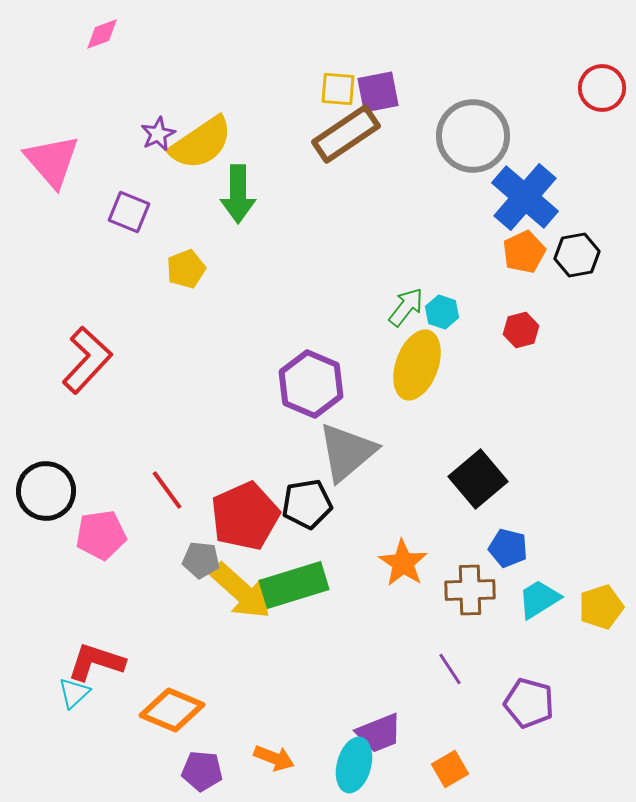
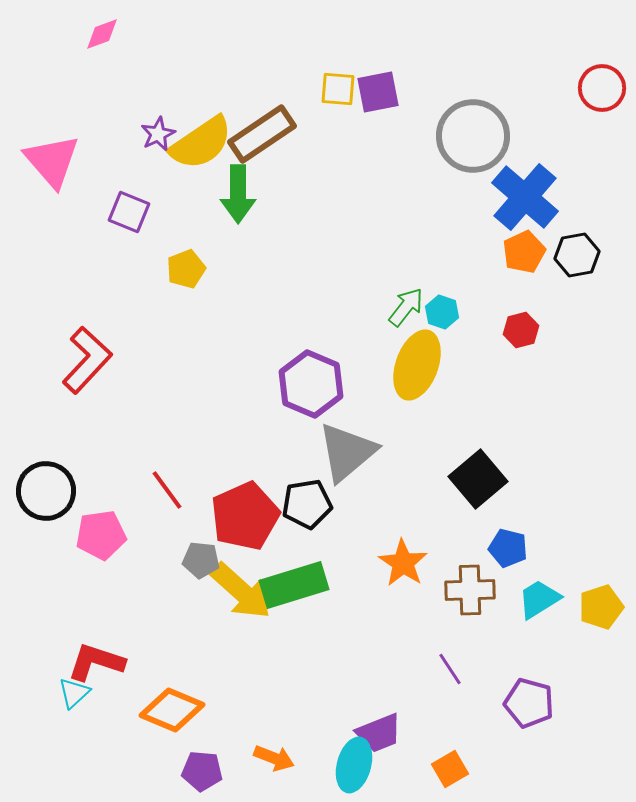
brown rectangle at (346, 134): moved 84 px left
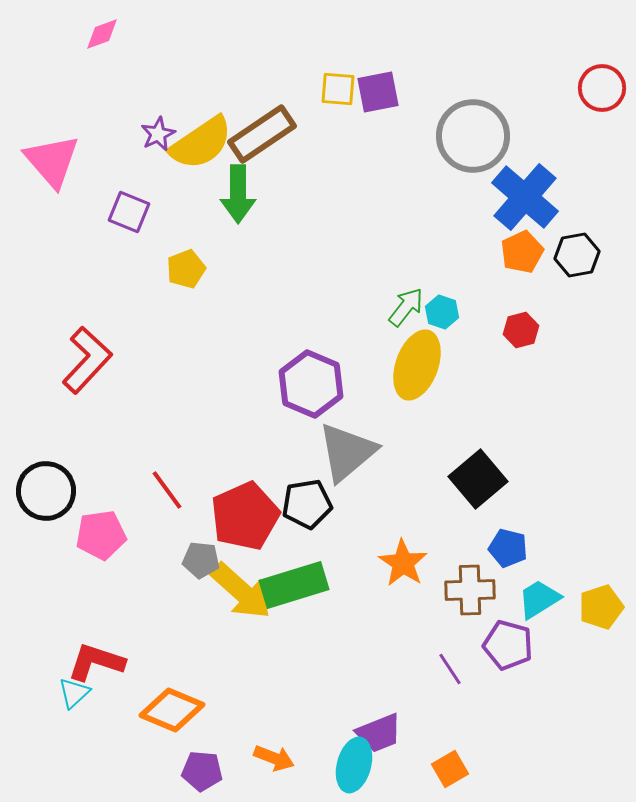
orange pentagon at (524, 252): moved 2 px left
purple pentagon at (529, 703): moved 21 px left, 58 px up
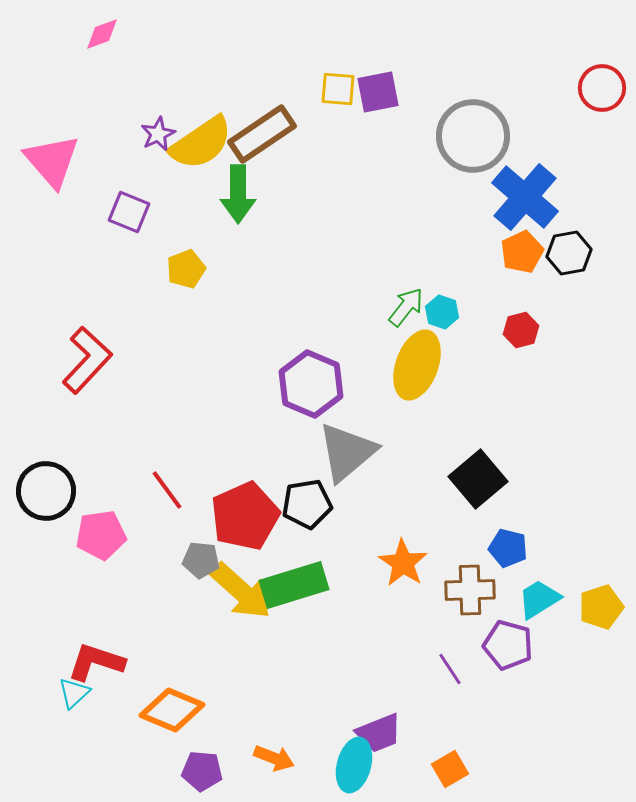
black hexagon at (577, 255): moved 8 px left, 2 px up
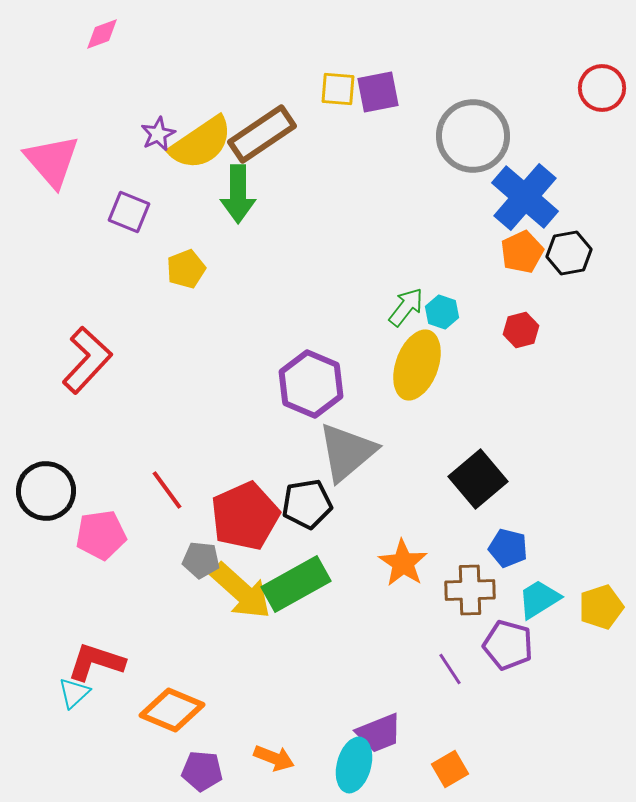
green rectangle at (294, 585): moved 2 px right, 1 px up; rotated 12 degrees counterclockwise
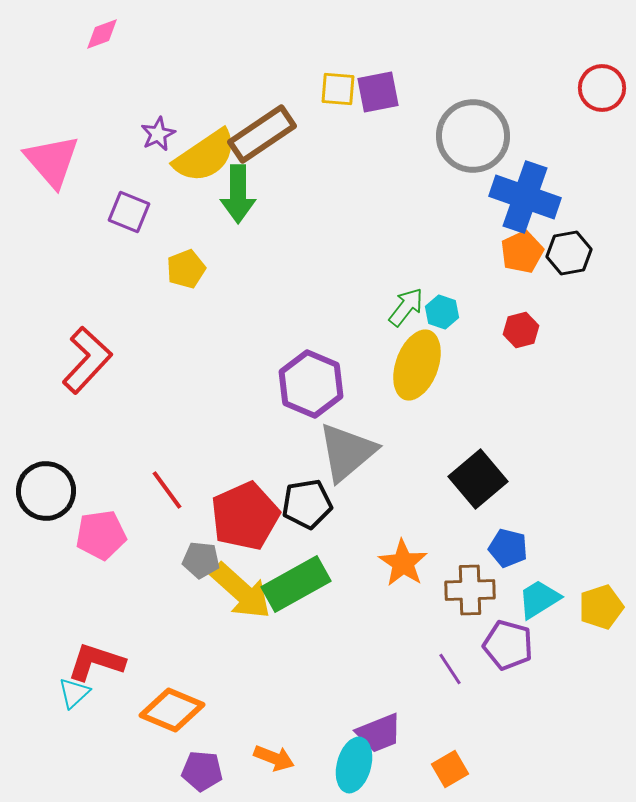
yellow semicircle at (201, 143): moved 4 px right, 13 px down
blue cross at (525, 197): rotated 22 degrees counterclockwise
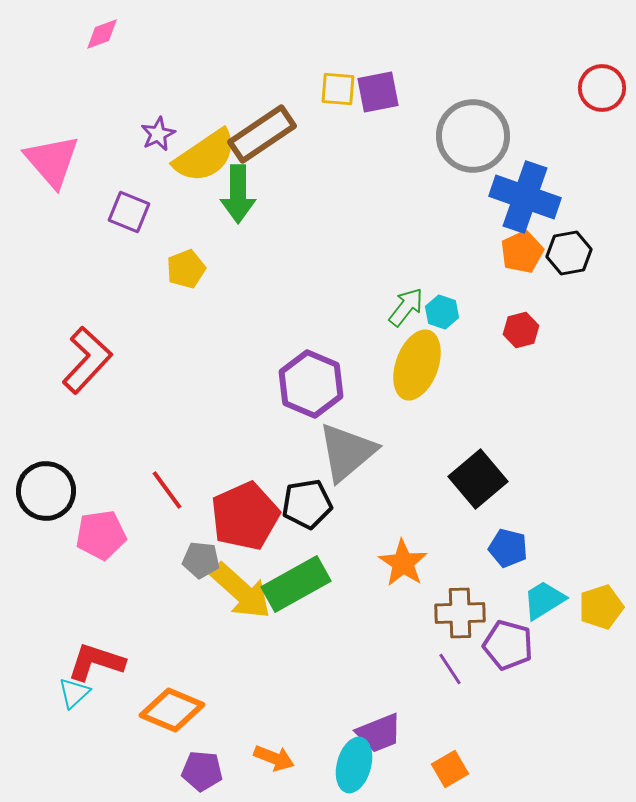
brown cross at (470, 590): moved 10 px left, 23 px down
cyan trapezoid at (539, 599): moved 5 px right, 1 px down
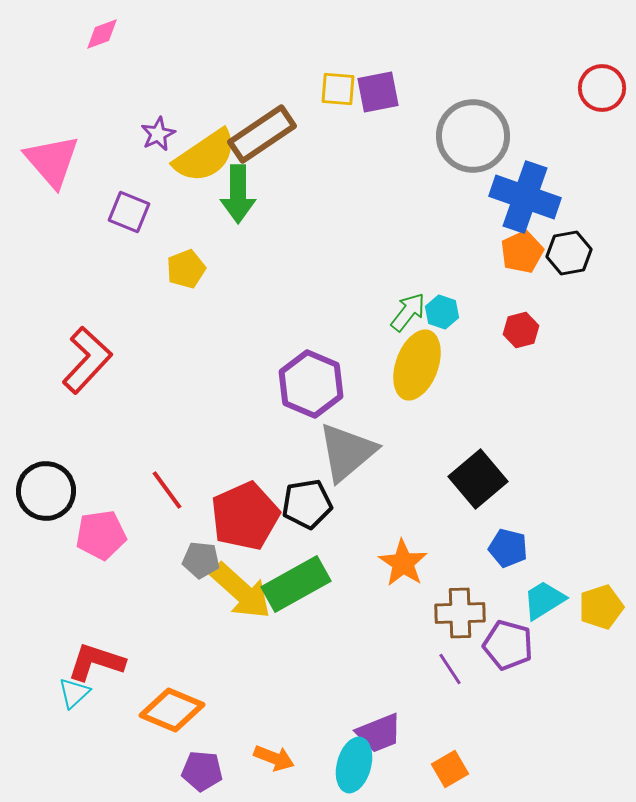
green arrow at (406, 307): moved 2 px right, 5 px down
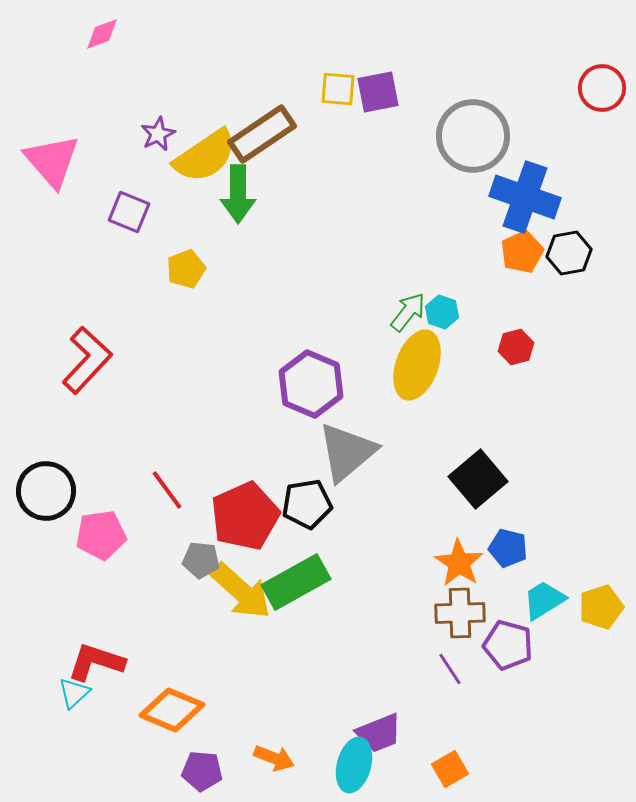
red hexagon at (521, 330): moved 5 px left, 17 px down
orange star at (403, 563): moved 56 px right
green rectangle at (296, 584): moved 2 px up
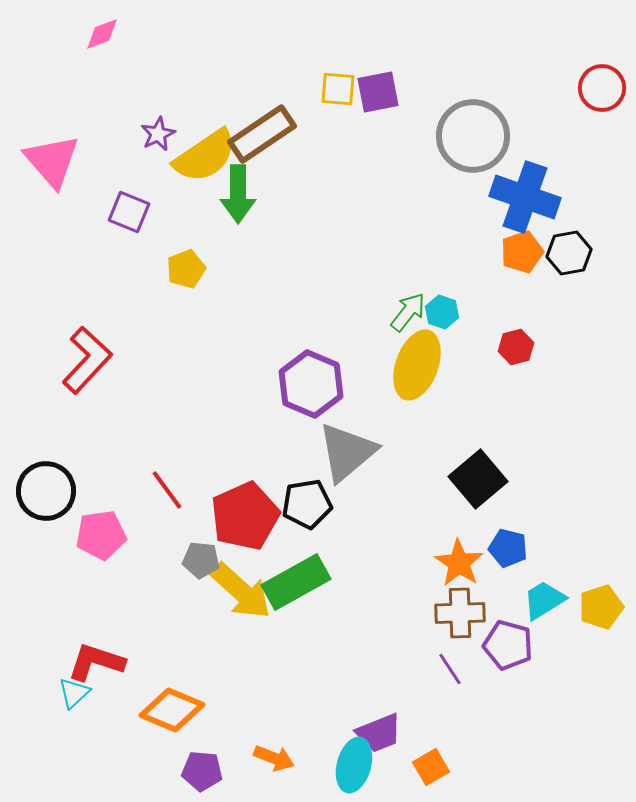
orange pentagon at (522, 252): rotated 6 degrees clockwise
orange square at (450, 769): moved 19 px left, 2 px up
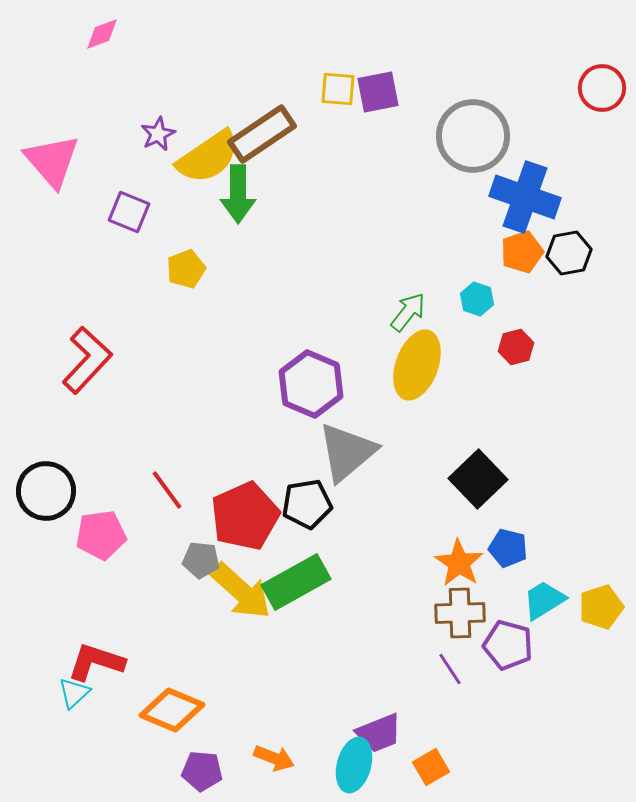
yellow semicircle at (205, 156): moved 3 px right, 1 px down
cyan hexagon at (442, 312): moved 35 px right, 13 px up
black square at (478, 479): rotated 4 degrees counterclockwise
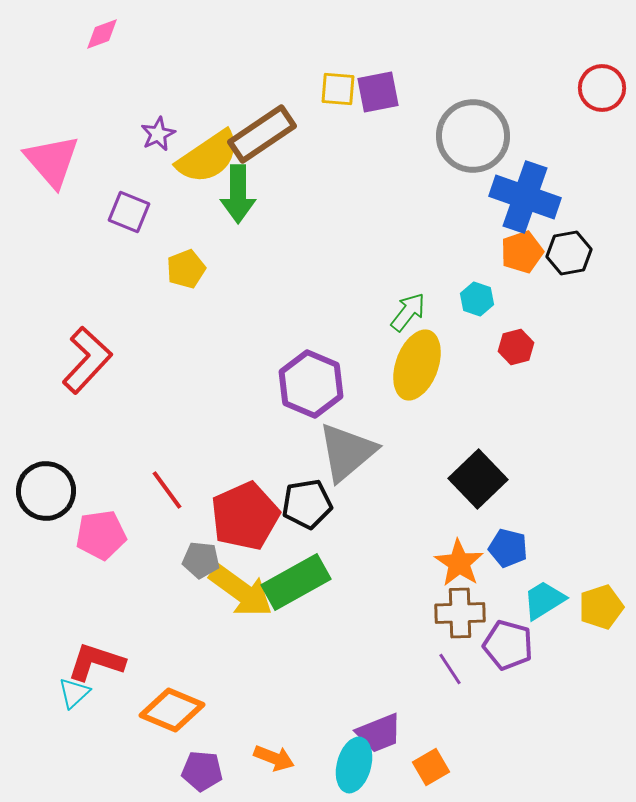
yellow arrow at (241, 591): rotated 6 degrees counterclockwise
